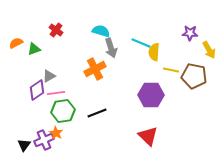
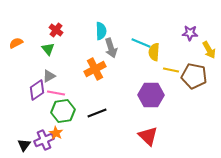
cyan semicircle: rotated 72 degrees clockwise
green triangle: moved 14 px right; rotated 48 degrees counterclockwise
pink line: rotated 18 degrees clockwise
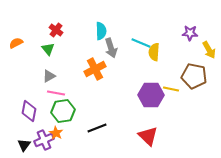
yellow line: moved 19 px down
purple diamond: moved 8 px left, 21 px down; rotated 45 degrees counterclockwise
black line: moved 15 px down
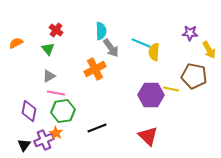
gray arrow: rotated 18 degrees counterclockwise
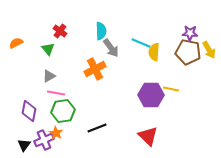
red cross: moved 4 px right, 1 px down
brown pentagon: moved 6 px left, 24 px up
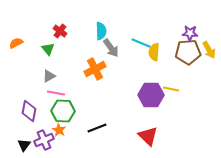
brown pentagon: rotated 15 degrees counterclockwise
green hexagon: rotated 10 degrees clockwise
orange star: moved 3 px right, 3 px up
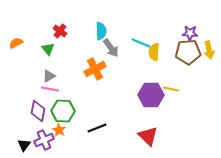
yellow arrow: rotated 18 degrees clockwise
pink line: moved 6 px left, 4 px up
purple diamond: moved 9 px right
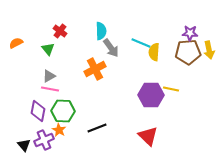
black triangle: rotated 16 degrees counterclockwise
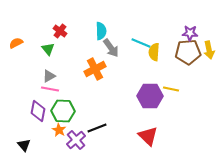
purple hexagon: moved 1 px left, 1 px down
purple cross: moved 32 px right; rotated 18 degrees counterclockwise
